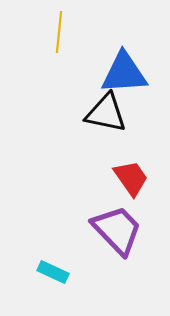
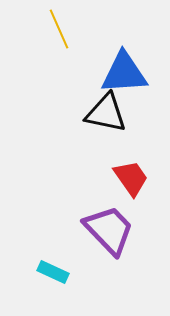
yellow line: moved 3 px up; rotated 30 degrees counterclockwise
purple trapezoid: moved 8 px left
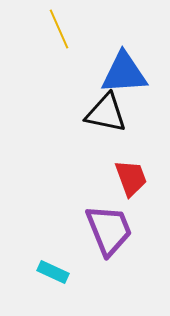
red trapezoid: rotated 15 degrees clockwise
purple trapezoid: rotated 22 degrees clockwise
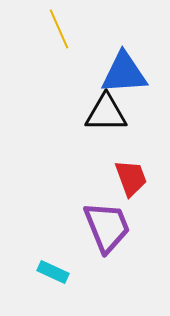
black triangle: rotated 12 degrees counterclockwise
purple trapezoid: moved 2 px left, 3 px up
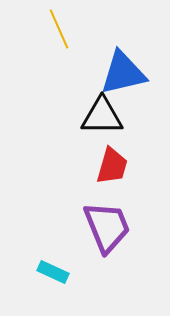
blue triangle: moved 1 px left; rotated 9 degrees counterclockwise
black triangle: moved 4 px left, 3 px down
red trapezoid: moved 19 px left, 12 px up; rotated 36 degrees clockwise
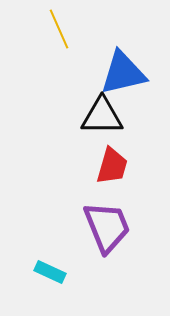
cyan rectangle: moved 3 px left
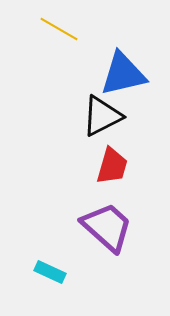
yellow line: rotated 36 degrees counterclockwise
blue triangle: moved 1 px down
black triangle: rotated 27 degrees counterclockwise
purple trapezoid: rotated 26 degrees counterclockwise
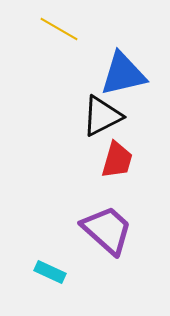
red trapezoid: moved 5 px right, 6 px up
purple trapezoid: moved 3 px down
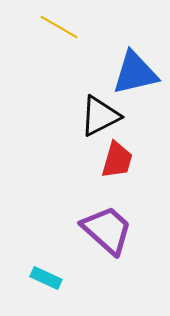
yellow line: moved 2 px up
blue triangle: moved 12 px right, 1 px up
black triangle: moved 2 px left
cyan rectangle: moved 4 px left, 6 px down
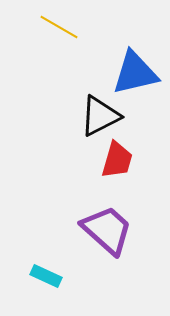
cyan rectangle: moved 2 px up
